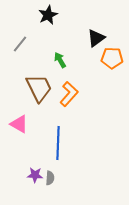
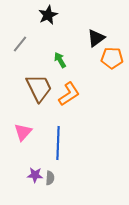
orange L-shape: rotated 15 degrees clockwise
pink triangle: moved 4 px right, 8 px down; rotated 42 degrees clockwise
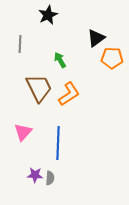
gray line: rotated 36 degrees counterclockwise
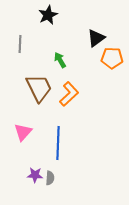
orange L-shape: rotated 10 degrees counterclockwise
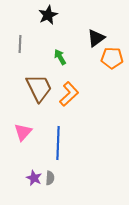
green arrow: moved 3 px up
purple star: moved 1 px left, 3 px down; rotated 21 degrees clockwise
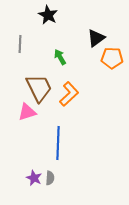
black star: rotated 18 degrees counterclockwise
pink triangle: moved 4 px right, 20 px up; rotated 30 degrees clockwise
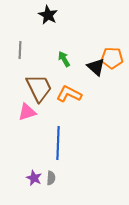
black triangle: moved 29 px down; rotated 42 degrees counterclockwise
gray line: moved 6 px down
green arrow: moved 4 px right, 2 px down
orange L-shape: rotated 110 degrees counterclockwise
gray semicircle: moved 1 px right
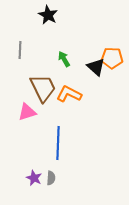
brown trapezoid: moved 4 px right
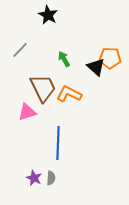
gray line: rotated 42 degrees clockwise
orange pentagon: moved 2 px left
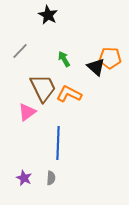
gray line: moved 1 px down
pink triangle: rotated 18 degrees counterclockwise
purple star: moved 10 px left
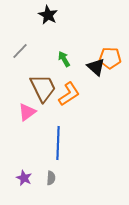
orange L-shape: rotated 120 degrees clockwise
